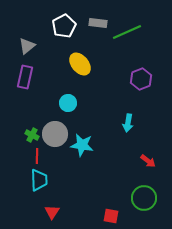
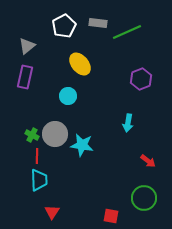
cyan circle: moved 7 px up
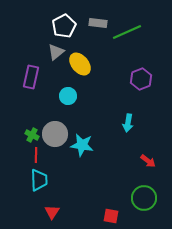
gray triangle: moved 29 px right, 6 px down
purple rectangle: moved 6 px right
red line: moved 1 px left, 1 px up
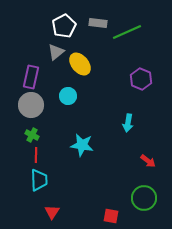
purple hexagon: rotated 15 degrees counterclockwise
gray circle: moved 24 px left, 29 px up
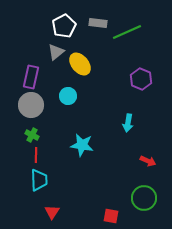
red arrow: rotated 14 degrees counterclockwise
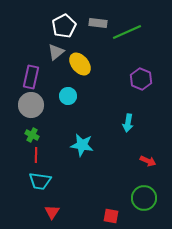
cyan trapezoid: moved 1 px right, 1 px down; rotated 100 degrees clockwise
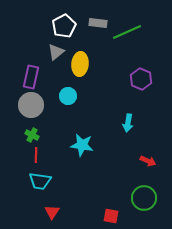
yellow ellipse: rotated 45 degrees clockwise
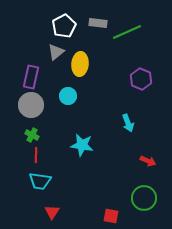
cyan arrow: rotated 30 degrees counterclockwise
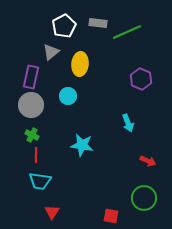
gray triangle: moved 5 px left
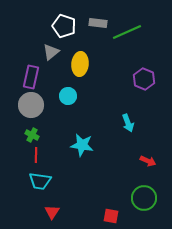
white pentagon: rotated 25 degrees counterclockwise
purple hexagon: moved 3 px right
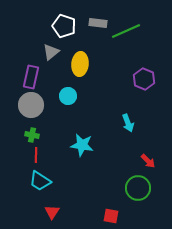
green line: moved 1 px left, 1 px up
green cross: rotated 16 degrees counterclockwise
red arrow: rotated 21 degrees clockwise
cyan trapezoid: rotated 25 degrees clockwise
green circle: moved 6 px left, 10 px up
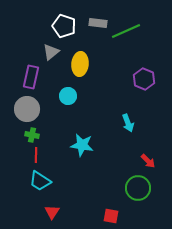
gray circle: moved 4 px left, 4 px down
